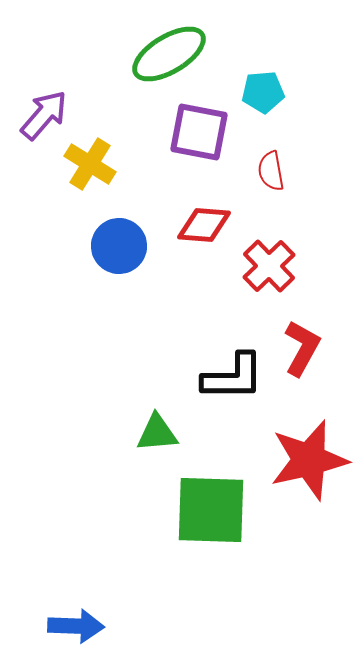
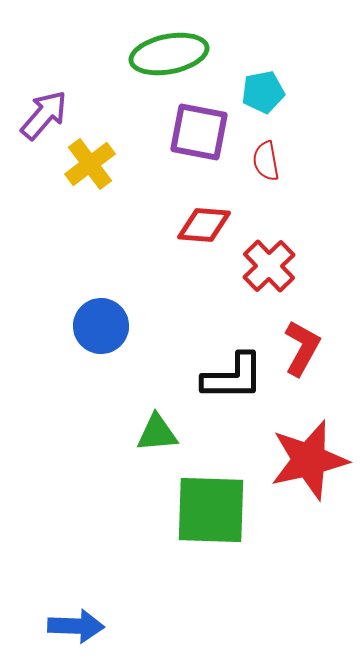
green ellipse: rotated 20 degrees clockwise
cyan pentagon: rotated 6 degrees counterclockwise
yellow cross: rotated 21 degrees clockwise
red semicircle: moved 5 px left, 10 px up
blue circle: moved 18 px left, 80 px down
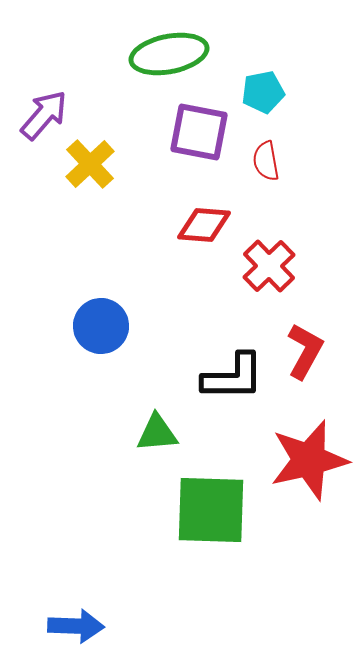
yellow cross: rotated 6 degrees counterclockwise
red L-shape: moved 3 px right, 3 px down
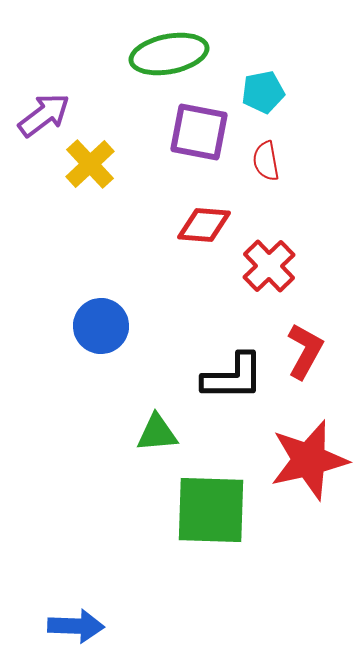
purple arrow: rotated 12 degrees clockwise
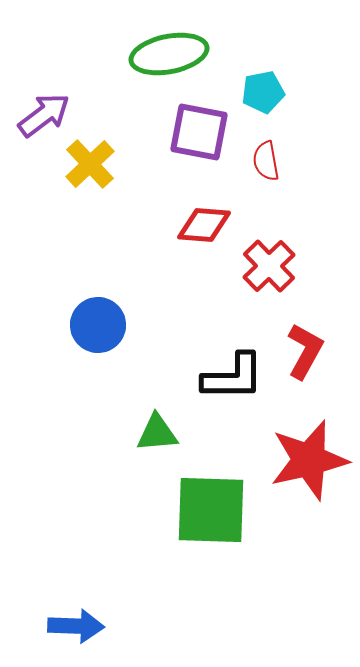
blue circle: moved 3 px left, 1 px up
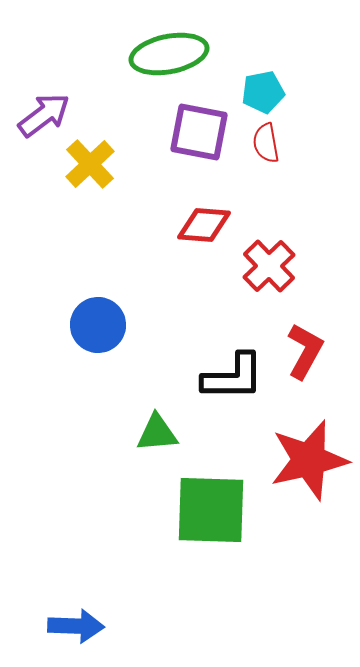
red semicircle: moved 18 px up
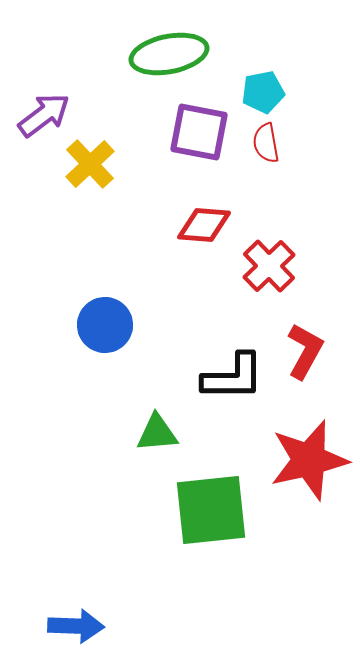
blue circle: moved 7 px right
green square: rotated 8 degrees counterclockwise
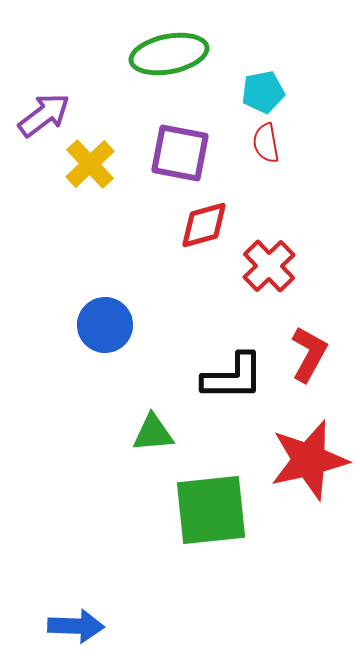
purple square: moved 19 px left, 21 px down
red diamond: rotated 20 degrees counterclockwise
red L-shape: moved 4 px right, 3 px down
green triangle: moved 4 px left
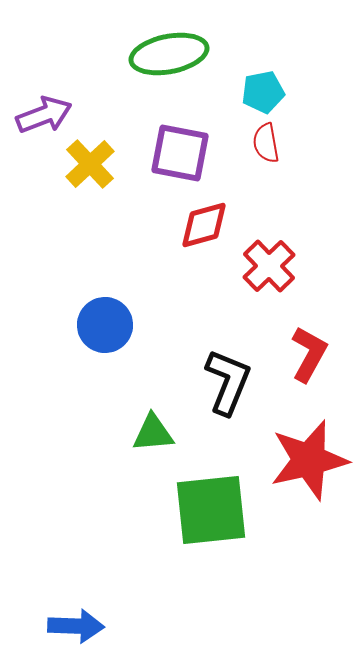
purple arrow: rotated 16 degrees clockwise
black L-shape: moved 5 px left, 5 px down; rotated 68 degrees counterclockwise
